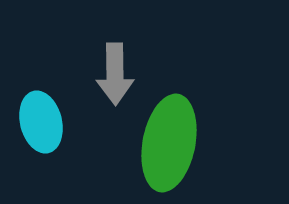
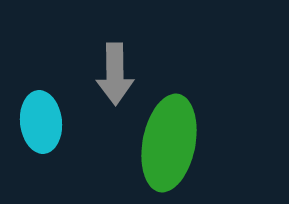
cyan ellipse: rotated 8 degrees clockwise
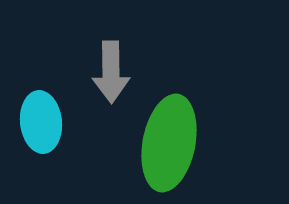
gray arrow: moved 4 px left, 2 px up
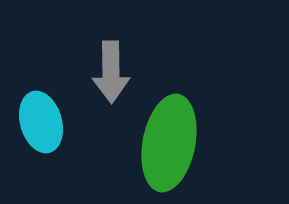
cyan ellipse: rotated 10 degrees counterclockwise
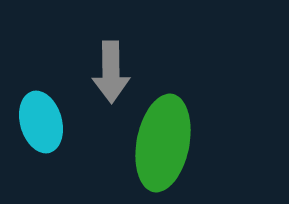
green ellipse: moved 6 px left
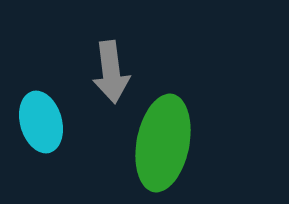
gray arrow: rotated 6 degrees counterclockwise
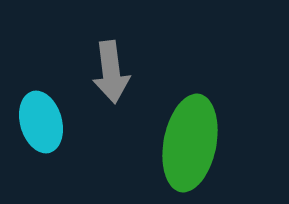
green ellipse: moved 27 px right
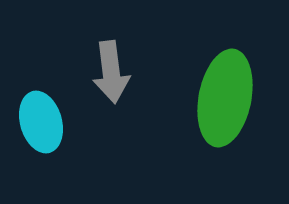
green ellipse: moved 35 px right, 45 px up
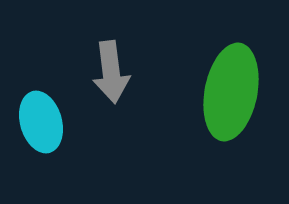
green ellipse: moved 6 px right, 6 px up
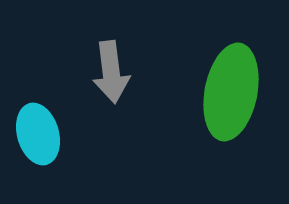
cyan ellipse: moved 3 px left, 12 px down
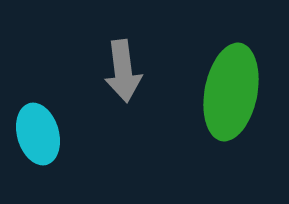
gray arrow: moved 12 px right, 1 px up
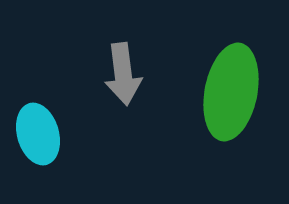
gray arrow: moved 3 px down
